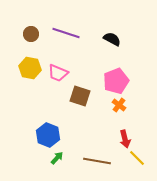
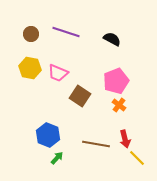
purple line: moved 1 px up
brown square: rotated 15 degrees clockwise
brown line: moved 1 px left, 17 px up
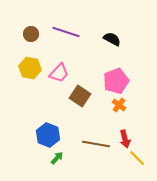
pink trapezoid: moved 1 px right; rotated 70 degrees counterclockwise
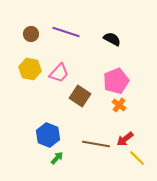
yellow hexagon: moved 1 px down
red arrow: rotated 66 degrees clockwise
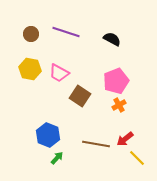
pink trapezoid: rotated 75 degrees clockwise
orange cross: rotated 24 degrees clockwise
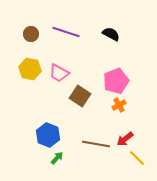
black semicircle: moved 1 px left, 5 px up
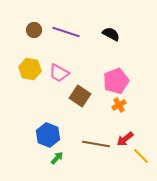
brown circle: moved 3 px right, 4 px up
yellow line: moved 4 px right, 2 px up
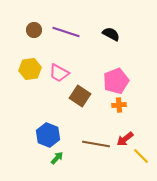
yellow hexagon: rotated 20 degrees counterclockwise
orange cross: rotated 24 degrees clockwise
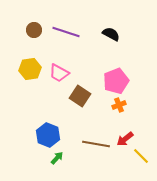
orange cross: rotated 16 degrees counterclockwise
